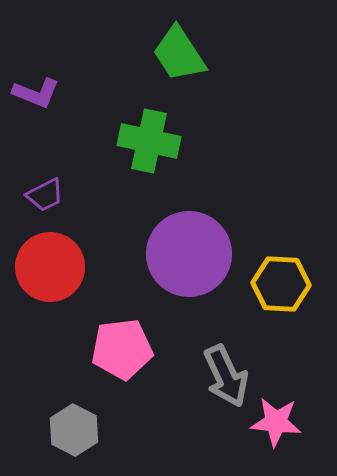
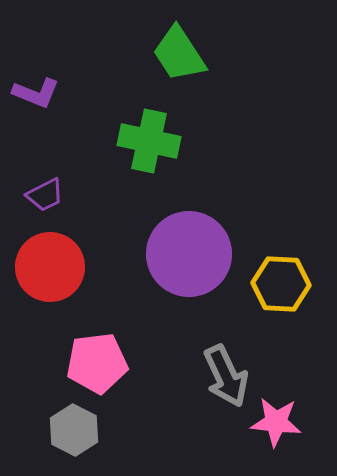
pink pentagon: moved 25 px left, 14 px down
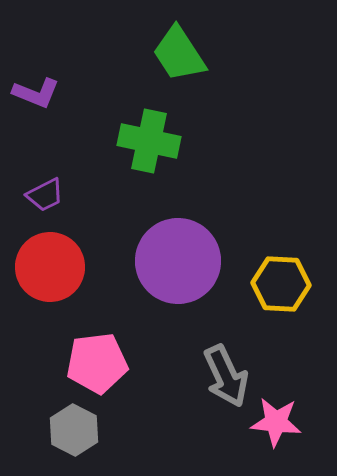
purple circle: moved 11 px left, 7 px down
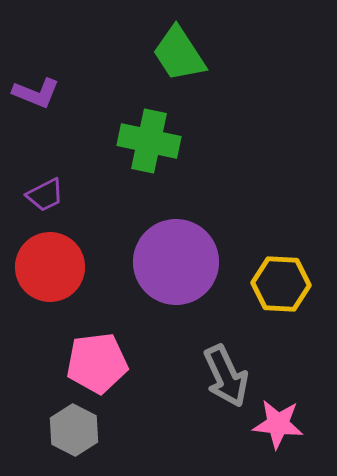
purple circle: moved 2 px left, 1 px down
pink star: moved 2 px right, 2 px down
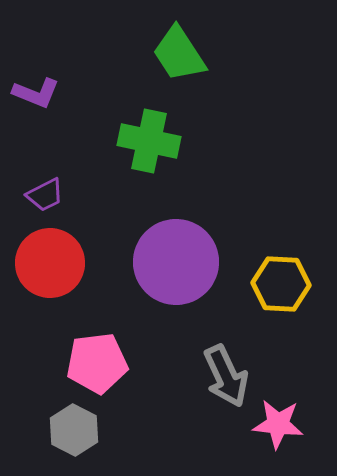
red circle: moved 4 px up
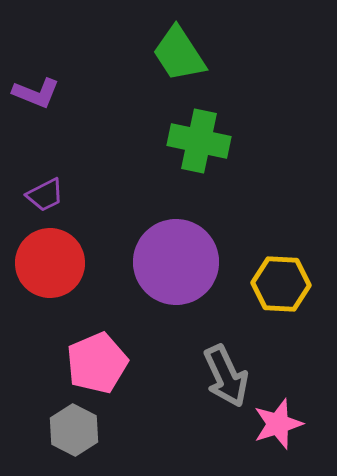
green cross: moved 50 px right
pink pentagon: rotated 16 degrees counterclockwise
pink star: rotated 24 degrees counterclockwise
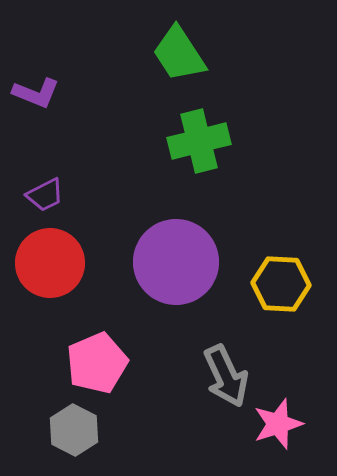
green cross: rotated 26 degrees counterclockwise
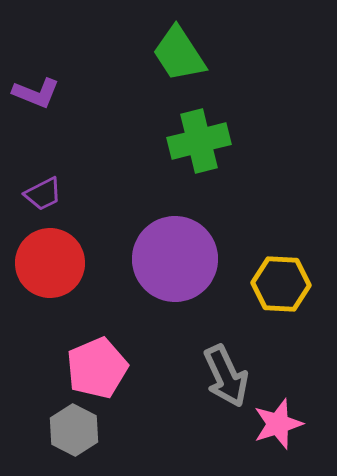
purple trapezoid: moved 2 px left, 1 px up
purple circle: moved 1 px left, 3 px up
pink pentagon: moved 5 px down
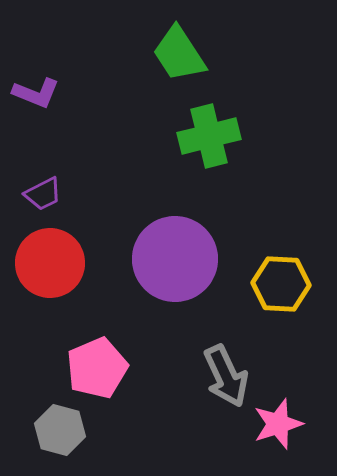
green cross: moved 10 px right, 5 px up
gray hexagon: moved 14 px left; rotated 12 degrees counterclockwise
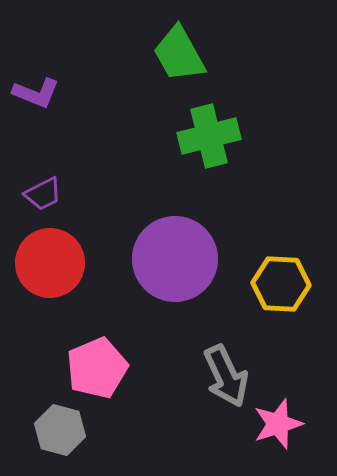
green trapezoid: rotated 4 degrees clockwise
